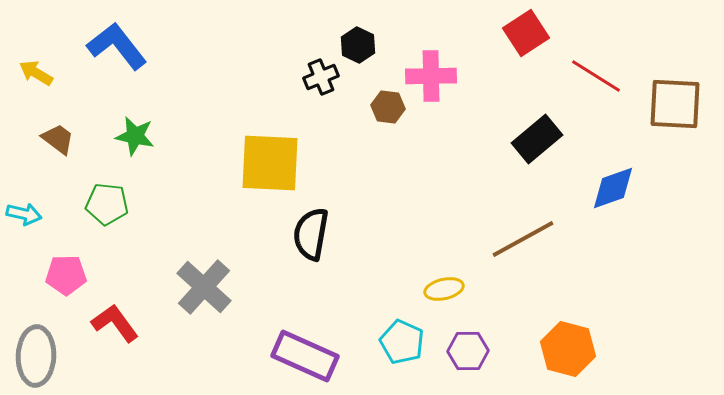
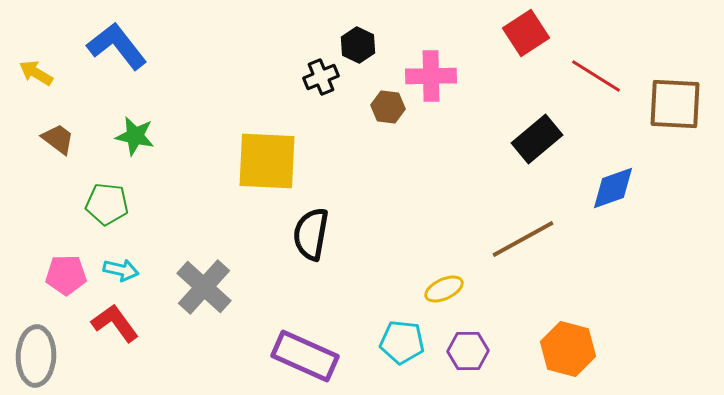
yellow square: moved 3 px left, 2 px up
cyan arrow: moved 97 px right, 56 px down
yellow ellipse: rotated 12 degrees counterclockwise
cyan pentagon: rotated 18 degrees counterclockwise
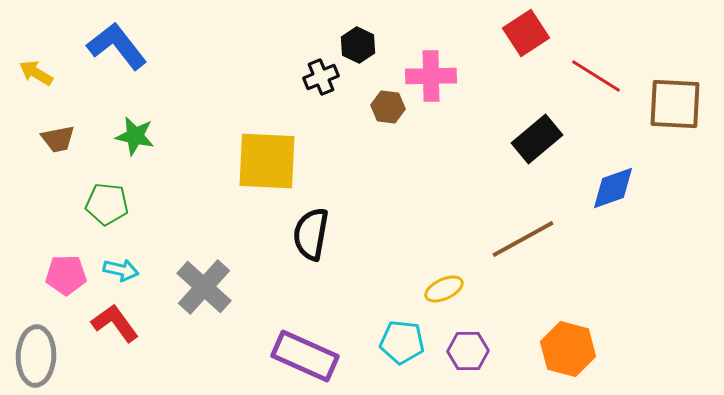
brown trapezoid: rotated 132 degrees clockwise
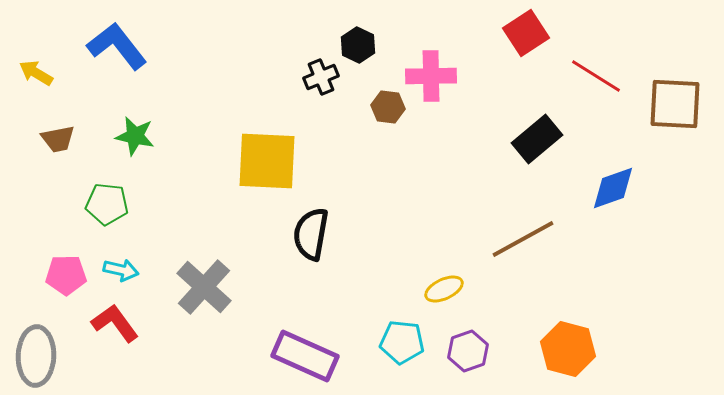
purple hexagon: rotated 18 degrees counterclockwise
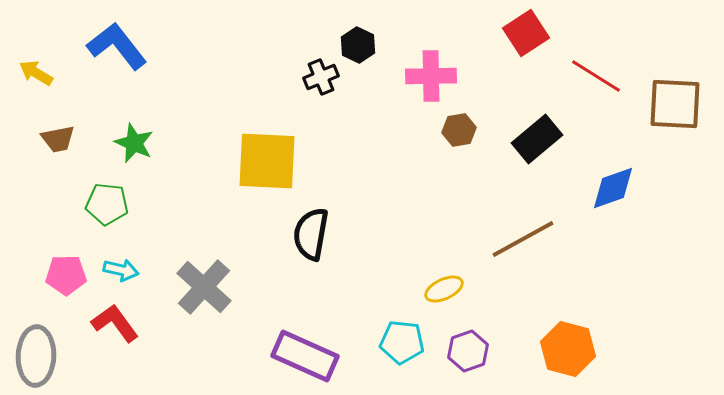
brown hexagon: moved 71 px right, 23 px down; rotated 16 degrees counterclockwise
green star: moved 1 px left, 7 px down; rotated 12 degrees clockwise
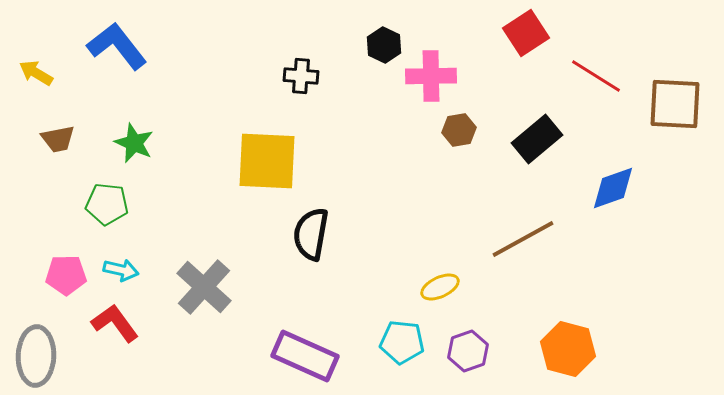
black hexagon: moved 26 px right
black cross: moved 20 px left, 1 px up; rotated 28 degrees clockwise
yellow ellipse: moved 4 px left, 2 px up
